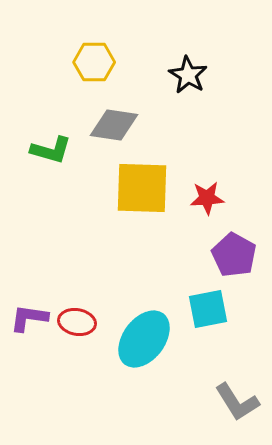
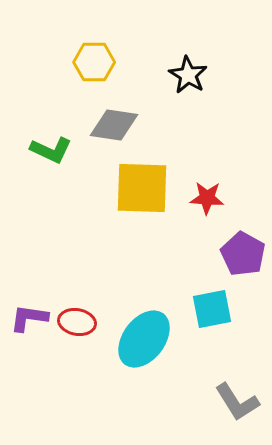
green L-shape: rotated 9 degrees clockwise
red star: rotated 8 degrees clockwise
purple pentagon: moved 9 px right, 1 px up
cyan square: moved 4 px right
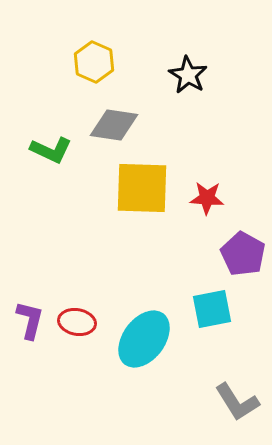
yellow hexagon: rotated 24 degrees clockwise
purple L-shape: moved 1 px right, 2 px down; rotated 96 degrees clockwise
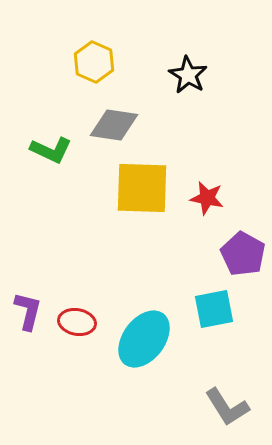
red star: rotated 8 degrees clockwise
cyan square: moved 2 px right
purple L-shape: moved 2 px left, 9 px up
gray L-shape: moved 10 px left, 5 px down
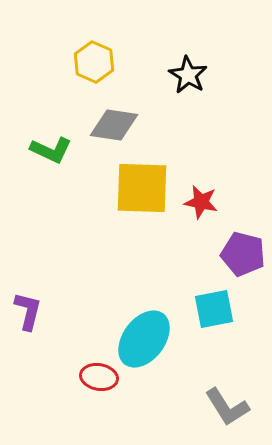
red star: moved 6 px left, 4 px down
purple pentagon: rotated 15 degrees counterclockwise
red ellipse: moved 22 px right, 55 px down
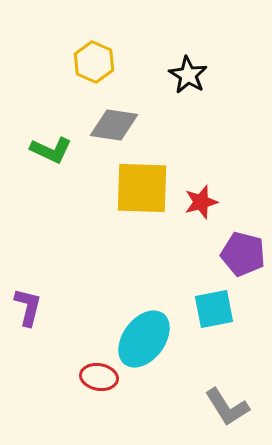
red star: rotated 28 degrees counterclockwise
purple L-shape: moved 4 px up
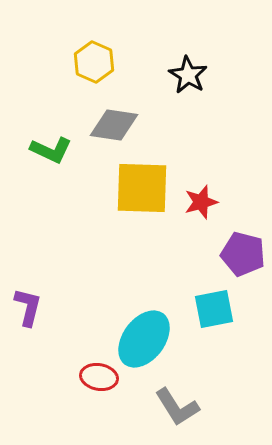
gray L-shape: moved 50 px left
